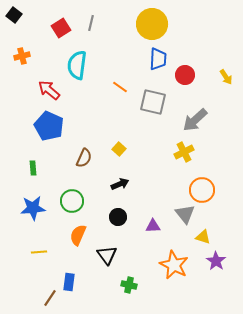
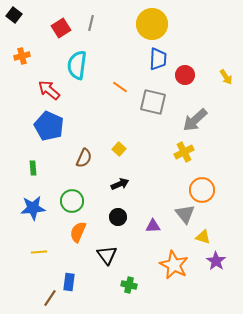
orange semicircle: moved 3 px up
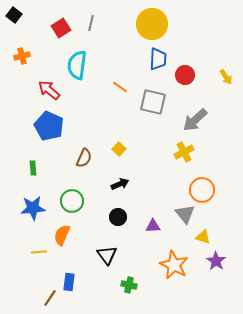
orange semicircle: moved 16 px left, 3 px down
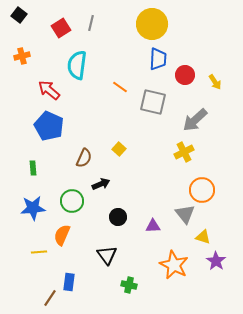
black square: moved 5 px right
yellow arrow: moved 11 px left, 5 px down
black arrow: moved 19 px left
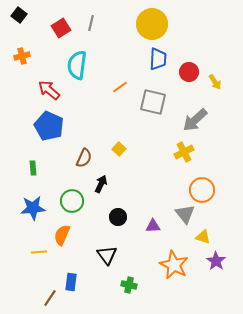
red circle: moved 4 px right, 3 px up
orange line: rotated 70 degrees counterclockwise
black arrow: rotated 42 degrees counterclockwise
blue rectangle: moved 2 px right
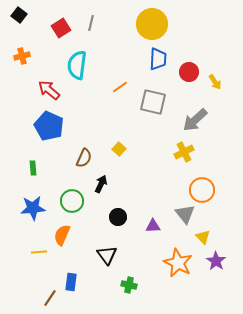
yellow triangle: rotated 28 degrees clockwise
orange star: moved 4 px right, 2 px up
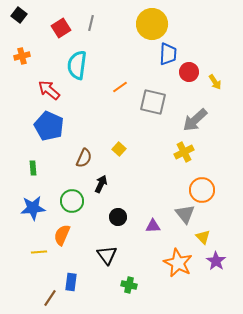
blue trapezoid: moved 10 px right, 5 px up
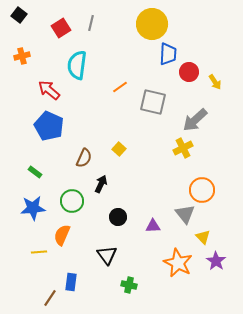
yellow cross: moved 1 px left, 4 px up
green rectangle: moved 2 px right, 4 px down; rotated 48 degrees counterclockwise
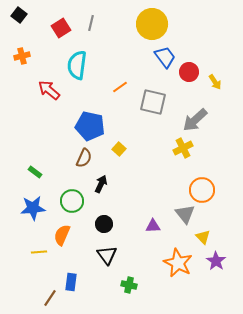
blue trapezoid: moved 3 px left, 3 px down; rotated 40 degrees counterclockwise
blue pentagon: moved 41 px right; rotated 12 degrees counterclockwise
black circle: moved 14 px left, 7 px down
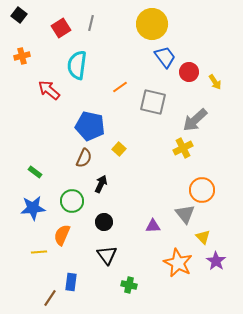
black circle: moved 2 px up
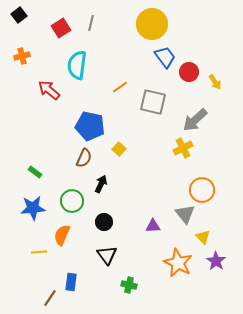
black square: rotated 14 degrees clockwise
